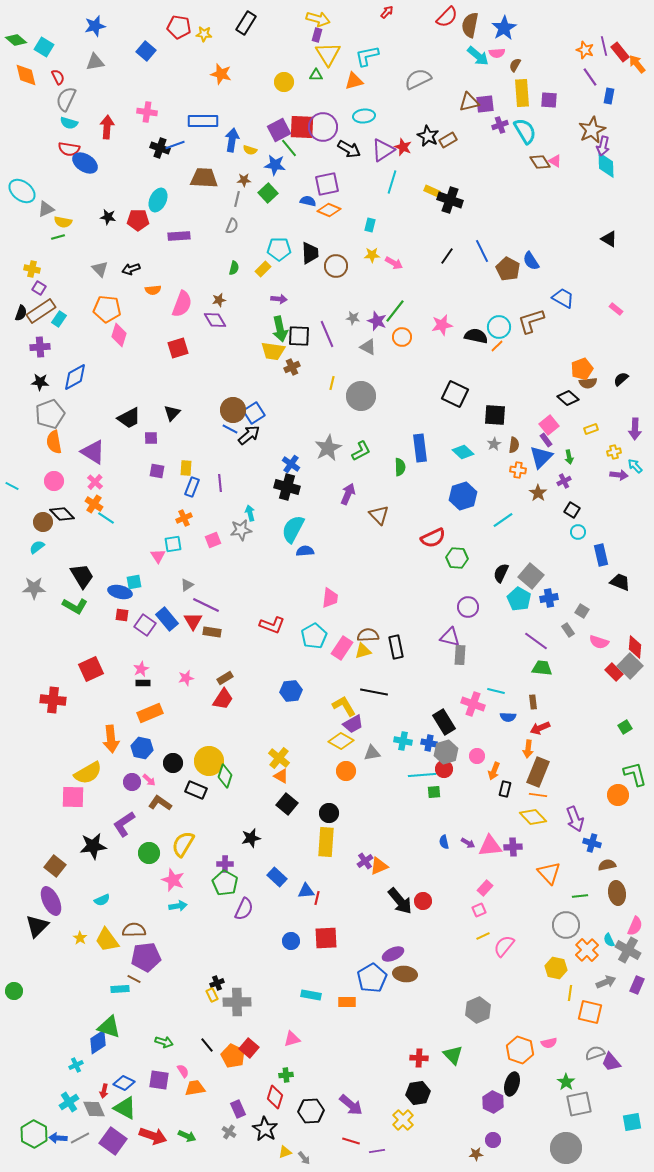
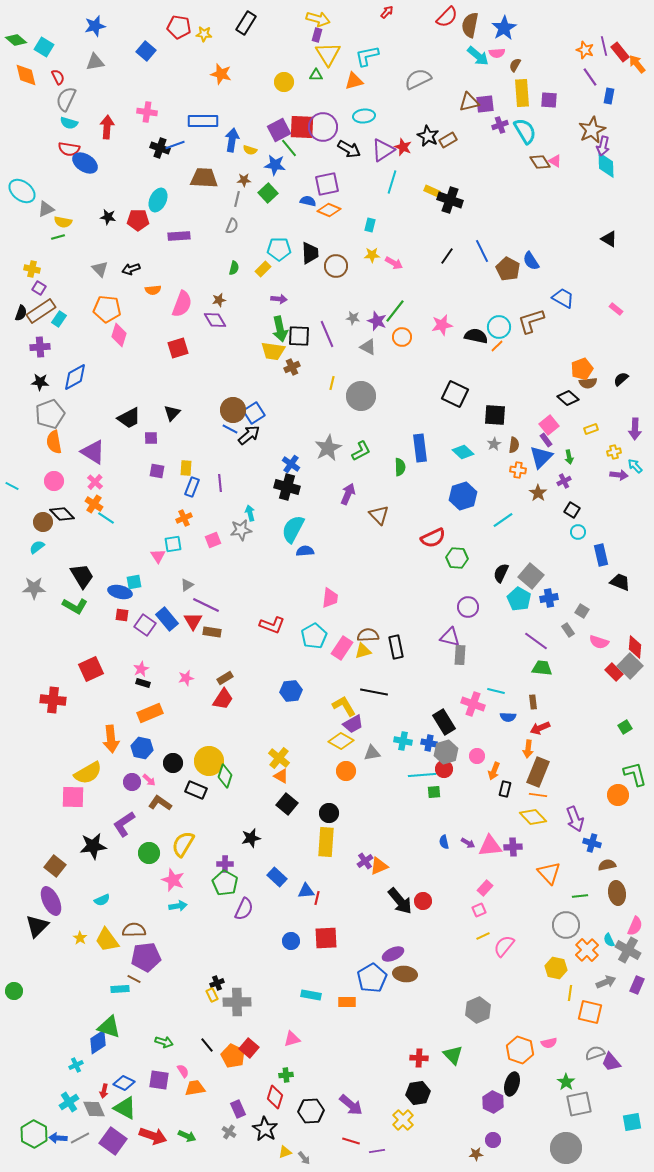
black rectangle at (143, 683): rotated 16 degrees clockwise
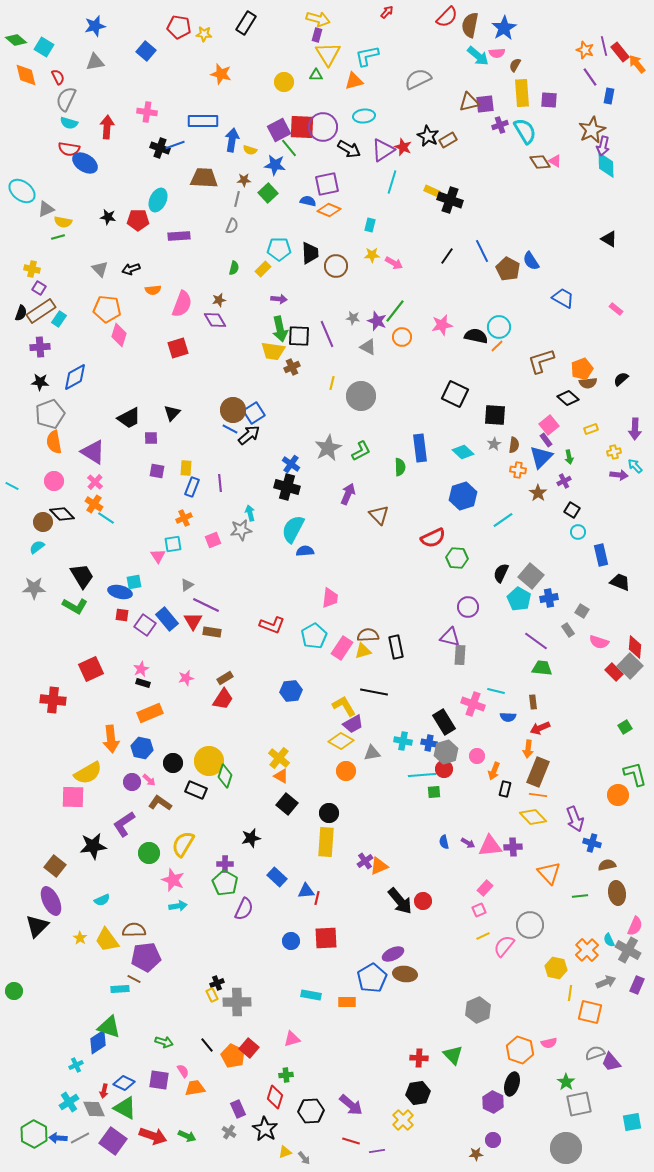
brown L-shape at (531, 321): moved 10 px right, 40 px down
gray circle at (566, 925): moved 36 px left
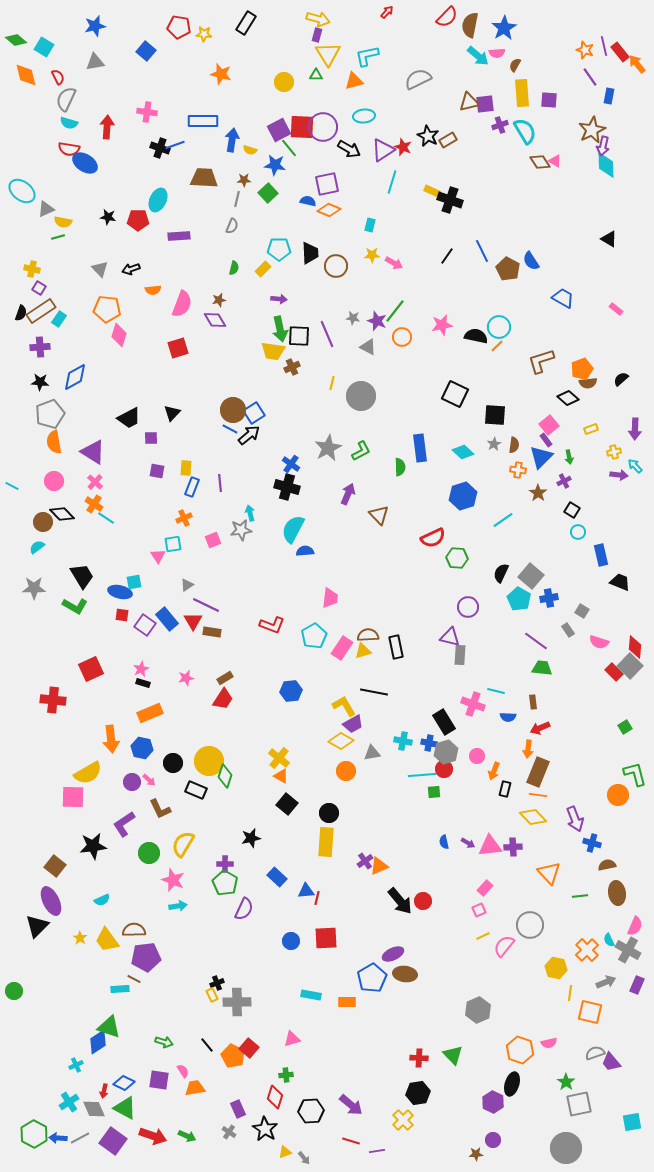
brown L-shape at (160, 803): moved 6 px down; rotated 150 degrees counterclockwise
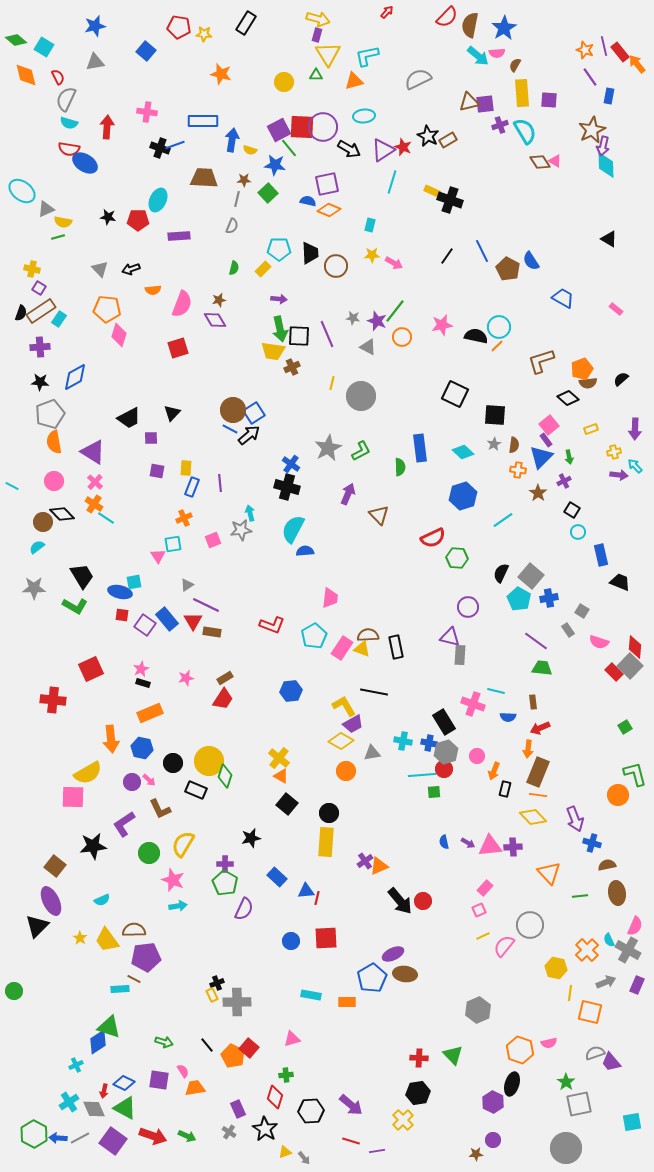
yellow triangle at (363, 651): moved 1 px left, 2 px up; rotated 36 degrees clockwise
